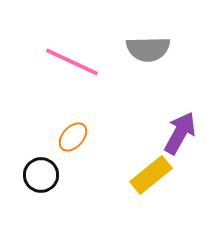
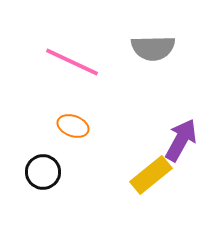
gray semicircle: moved 5 px right, 1 px up
purple arrow: moved 1 px right, 7 px down
orange ellipse: moved 11 px up; rotated 68 degrees clockwise
black circle: moved 2 px right, 3 px up
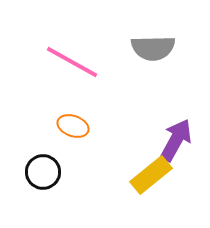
pink line: rotated 4 degrees clockwise
purple arrow: moved 5 px left
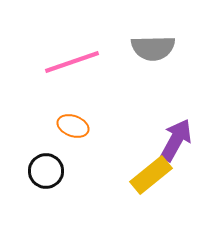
pink line: rotated 48 degrees counterclockwise
black circle: moved 3 px right, 1 px up
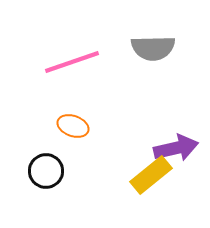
purple arrow: moved 8 px down; rotated 48 degrees clockwise
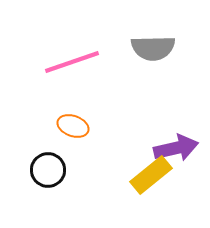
black circle: moved 2 px right, 1 px up
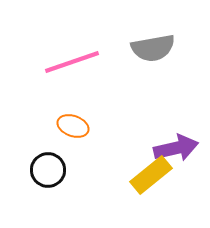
gray semicircle: rotated 9 degrees counterclockwise
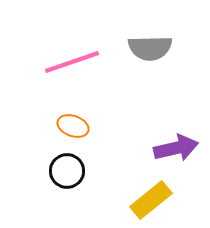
gray semicircle: moved 3 px left; rotated 9 degrees clockwise
black circle: moved 19 px right, 1 px down
yellow rectangle: moved 25 px down
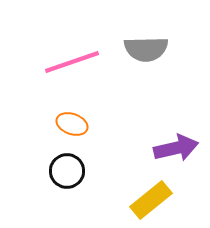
gray semicircle: moved 4 px left, 1 px down
orange ellipse: moved 1 px left, 2 px up
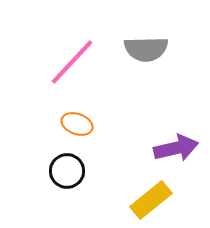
pink line: rotated 28 degrees counterclockwise
orange ellipse: moved 5 px right
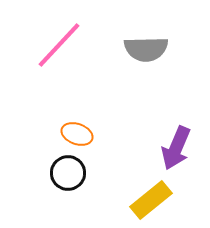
pink line: moved 13 px left, 17 px up
orange ellipse: moved 10 px down
purple arrow: rotated 126 degrees clockwise
black circle: moved 1 px right, 2 px down
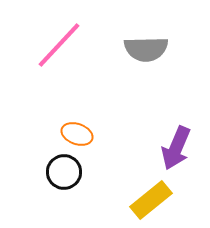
black circle: moved 4 px left, 1 px up
